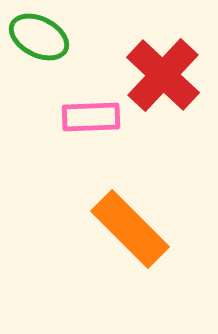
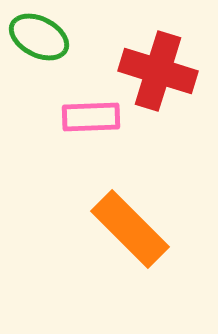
red cross: moved 5 px left, 4 px up; rotated 26 degrees counterclockwise
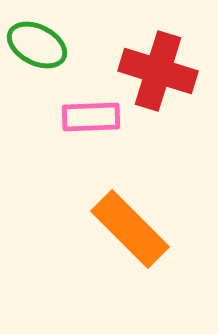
green ellipse: moved 2 px left, 8 px down
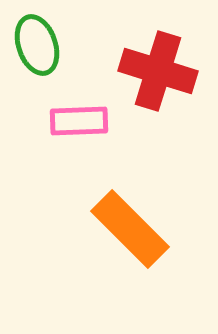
green ellipse: rotated 44 degrees clockwise
pink rectangle: moved 12 px left, 4 px down
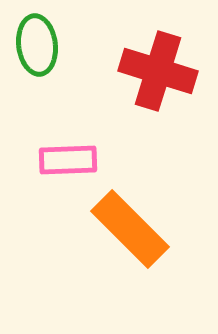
green ellipse: rotated 12 degrees clockwise
pink rectangle: moved 11 px left, 39 px down
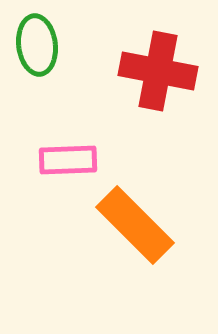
red cross: rotated 6 degrees counterclockwise
orange rectangle: moved 5 px right, 4 px up
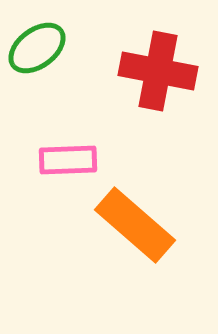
green ellipse: moved 3 px down; rotated 60 degrees clockwise
orange rectangle: rotated 4 degrees counterclockwise
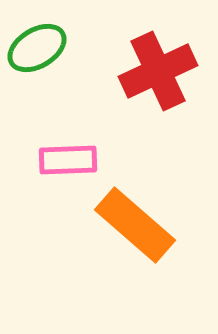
green ellipse: rotated 6 degrees clockwise
red cross: rotated 36 degrees counterclockwise
